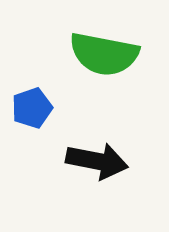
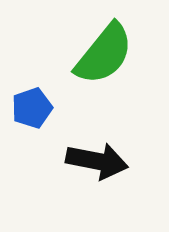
green semicircle: rotated 62 degrees counterclockwise
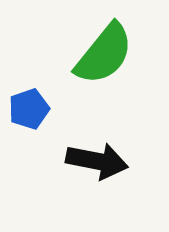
blue pentagon: moved 3 px left, 1 px down
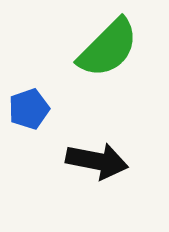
green semicircle: moved 4 px right, 6 px up; rotated 6 degrees clockwise
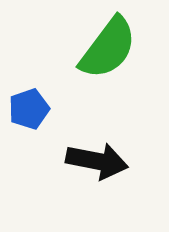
green semicircle: rotated 8 degrees counterclockwise
